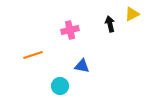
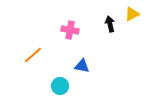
pink cross: rotated 24 degrees clockwise
orange line: rotated 24 degrees counterclockwise
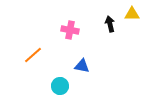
yellow triangle: rotated 28 degrees clockwise
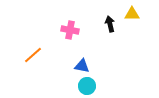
cyan circle: moved 27 px right
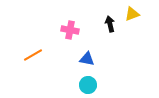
yellow triangle: rotated 21 degrees counterclockwise
orange line: rotated 12 degrees clockwise
blue triangle: moved 5 px right, 7 px up
cyan circle: moved 1 px right, 1 px up
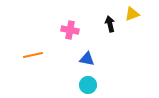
orange line: rotated 18 degrees clockwise
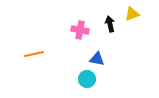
pink cross: moved 10 px right
orange line: moved 1 px right, 1 px up
blue triangle: moved 10 px right
cyan circle: moved 1 px left, 6 px up
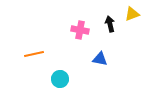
blue triangle: moved 3 px right
cyan circle: moved 27 px left
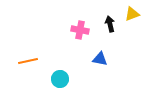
orange line: moved 6 px left, 7 px down
